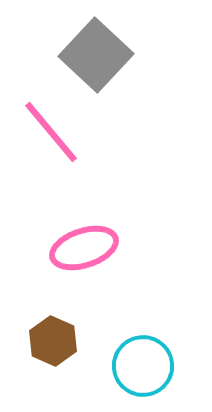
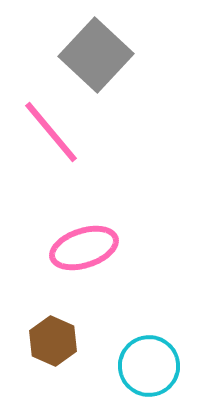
cyan circle: moved 6 px right
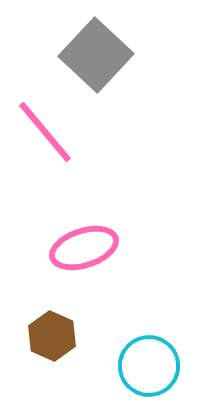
pink line: moved 6 px left
brown hexagon: moved 1 px left, 5 px up
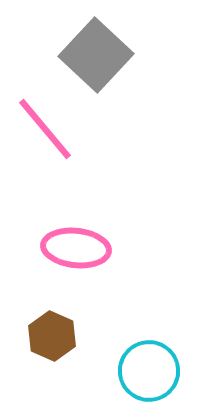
pink line: moved 3 px up
pink ellipse: moved 8 px left; rotated 24 degrees clockwise
cyan circle: moved 5 px down
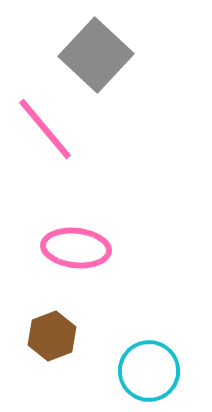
brown hexagon: rotated 15 degrees clockwise
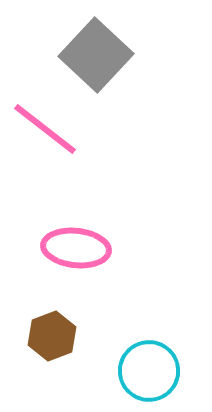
pink line: rotated 12 degrees counterclockwise
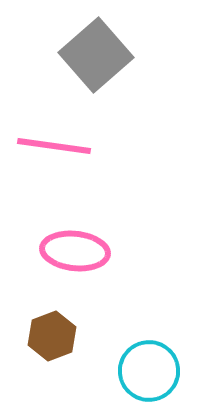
gray square: rotated 6 degrees clockwise
pink line: moved 9 px right, 17 px down; rotated 30 degrees counterclockwise
pink ellipse: moved 1 px left, 3 px down
